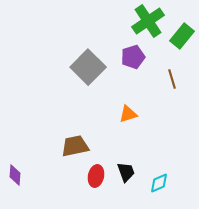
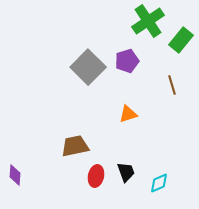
green rectangle: moved 1 px left, 4 px down
purple pentagon: moved 6 px left, 4 px down
brown line: moved 6 px down
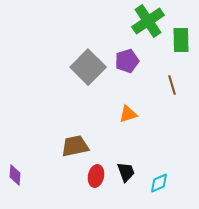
green rectangle: rotated 40 degrees counterclockwise
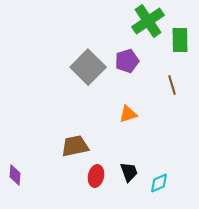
green rectangle: moved 1 px left
black trapezoid: moved 3 px right
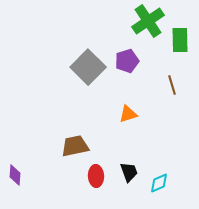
red ellipse: rotated 15 degrees counterclockwise
